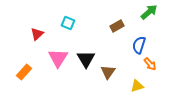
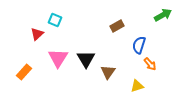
green arrow: moved 14 px right, 3 px down; rotated 12 degrees clockwise
cyan square: moved 13 px left, 3 px up
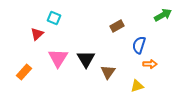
cyan square: moved 1 px left, 2 px up
orange arrow: rotated 48 degrees counterclockwise
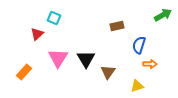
brown rectangle: rotated 16 degrees clockwise
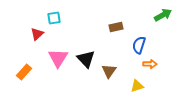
cyan square: rotated 32 degrees counterclockwise
brown rectangle: moved 1 px left, 1 px down
black triangle: rotated 12 degrees counterclockwise
brown triangle: moved 1 px right, 1 px up
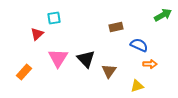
blue semicircle: rotated 96 degrees clockwise
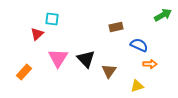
cyan square: moved 2 px left, 1 px down; rotated 16 degrees clockwise
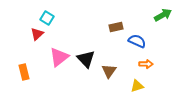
cyan square: moved 5 px left, 1 px up; rotated 24 degrees clockwise
blue semicircle: moved 2 px left, 4 px up
pink triangle: moved 1 px right, 1 px up; rotated 20 degrees clockwise
orange arrow: moved 4 px left
orange rectangle: rotated 56 degrees counterclockwise
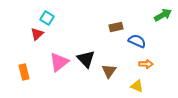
pink triangle: moved 5 px down
yellow triangle: rotated 40 degrees clockwise
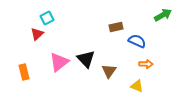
cyan square: rotated 32 degrees clockwise
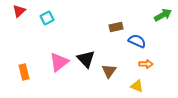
red triangle: moved 18 px left, 23 px up
